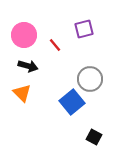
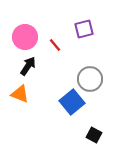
pink circle: moved 1 px right, 2 px down
black arrow: rotated 72 degrees counterclockwise
orange triangle: moved 2 px left, 1 px down; rotated 24 degrees counterclockwise
black square: moved 2 px up
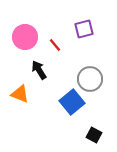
black arrow: moved 11 px right, 4 px down; rotated 66 degrees counterclockwise
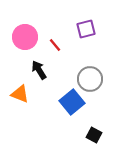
purple square: moved 2 px right
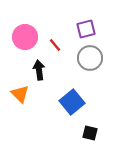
black arrow: rotated 24 degrees clockwise
gray circle: moved 21 px up
orange triangle: rotated 24 degrees clockwise
black square: moved 4 px left, 2 px up; rotated 14 degrees counterclockwise
